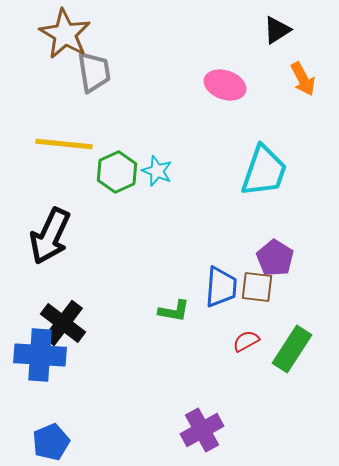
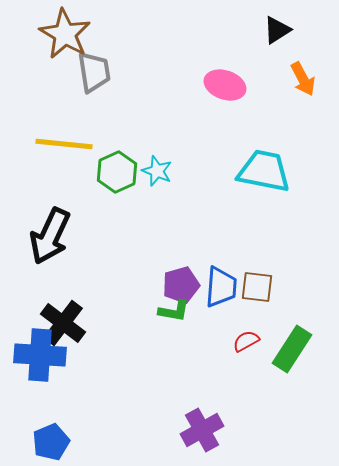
cyan trapezoid: rotated 98 degrees counterclockwise
purple pentagon: moved 94 px left, 27 px down; rotated 24 degrees clockwise
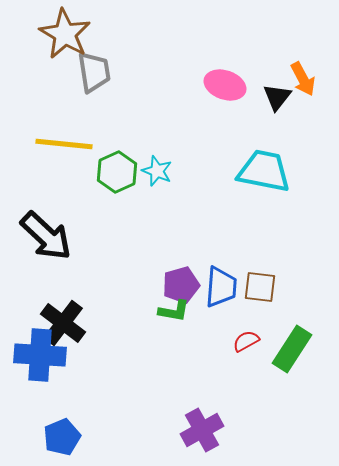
black triangle: moved 67 px down; rotated 20 degrees counterclockwise
black arrow: moved 4 px left; rotated 72 degrees counterclockwise
brown square: moved 3 px right
blue pentagon: moved 11 px right, 5 px up
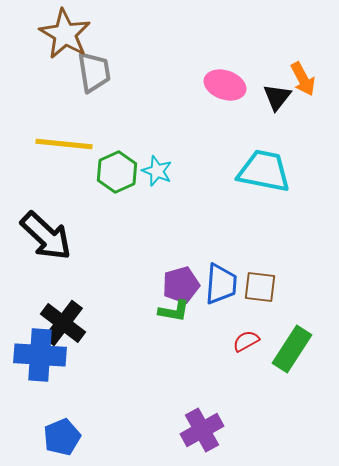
blue trapezoid: moved 3 px up
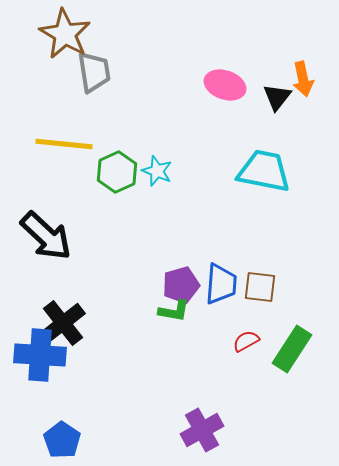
orange arrow: rotated 16 degrees clockwise
black cross: rotated 15 degrees clockwise
blue pentagon: moved 3 px down; rotated 15 degrees counterclockwise
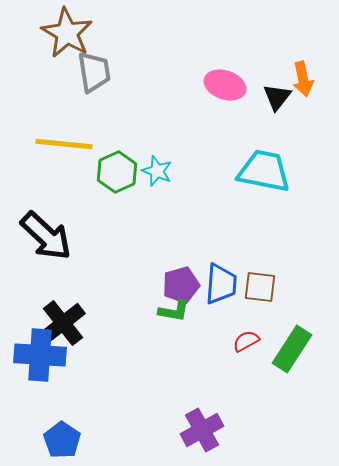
brown star: moved 2 px right, 1 px up
